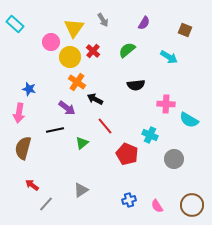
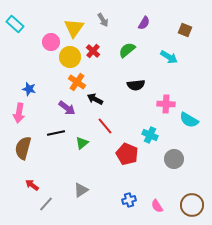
black line: moved 1 px right, 3 px down
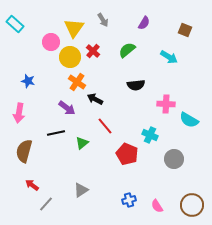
blue star: moved 1 px left, 8 px up
brown semicircle: moved 1 px right, 3 px down
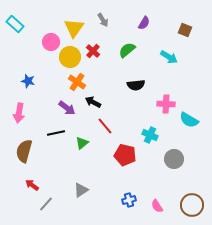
black arrow: moved 2 px left, 3 px down
red pentagon: moved 2 px left, 1 px down; rotated 10 degrees counterclockwise
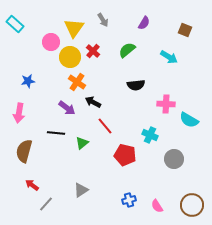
blue star: rotated 24 degrees counterclockwise
black line: rotated 18 degrees clockwise
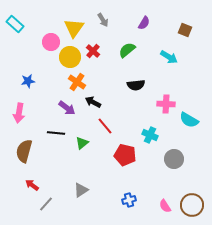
pink semicircle: moved 8 px right
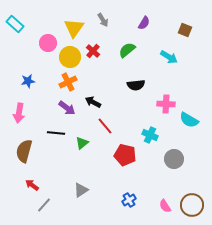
pink circle: moved 3 px left, 1 px down
orange cross: moved 9 px left; rotated 30 degrees clockwise
blue cross: rotated 16 degrees counterclockwise
gray line: moved 2 px left, 1 px down
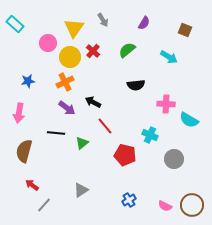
orange cross: moved 3 px left
pink semicircle: rotated 32 degrees counterclockwise
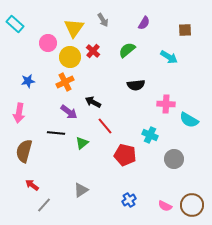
brown square: rotated 24 degrees counterclockwise
purple arrow: moved 2 px right, 4 px down
